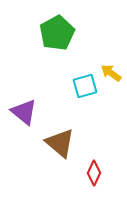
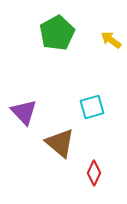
yellow arrow: moved 33 px up
cyan square: moved 7 px right, 21 px down
purple triangle: rotated 8 degrees clockwise
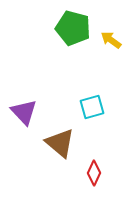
green pentagon: moved 16 px right, 5 px up; rotated 28 degrees counterclockwise
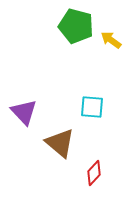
green pentagon: moved 3 px right, 2 px up
cyan square: rotated 20 degrees clockwise
red diamond: rotated 20 degrees clockwise
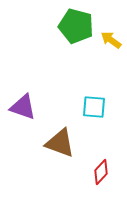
cyan square: moved 2 px right
purple triangle: moved 1 px left, 5 px up; rotated 28 degrees counterclockwise
brown triangle: rotated 20 degrees counterclockwise
red diamond: moved 7 px right, 1 px up
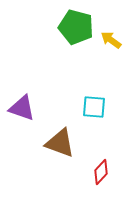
green pentagon: moved 1 px down
purple triangle: moved 1 px left, 1 px down
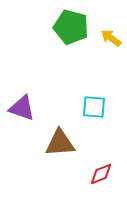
green pentagon: moved 5 px left
yellow arrow: moved 2 px up
brown triangle: rotated 24 degrees counterclockwise
red diamond: moved 2 px down; rotated 25 degrees clockwise
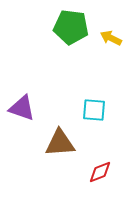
green pentagon: rotated 8 degrees counterclockwise
yellow arrow: rotated 10 degrees counterclockwise
cyan square: moved 3 px down
red diamond: moved 1 px left, 2 px up
